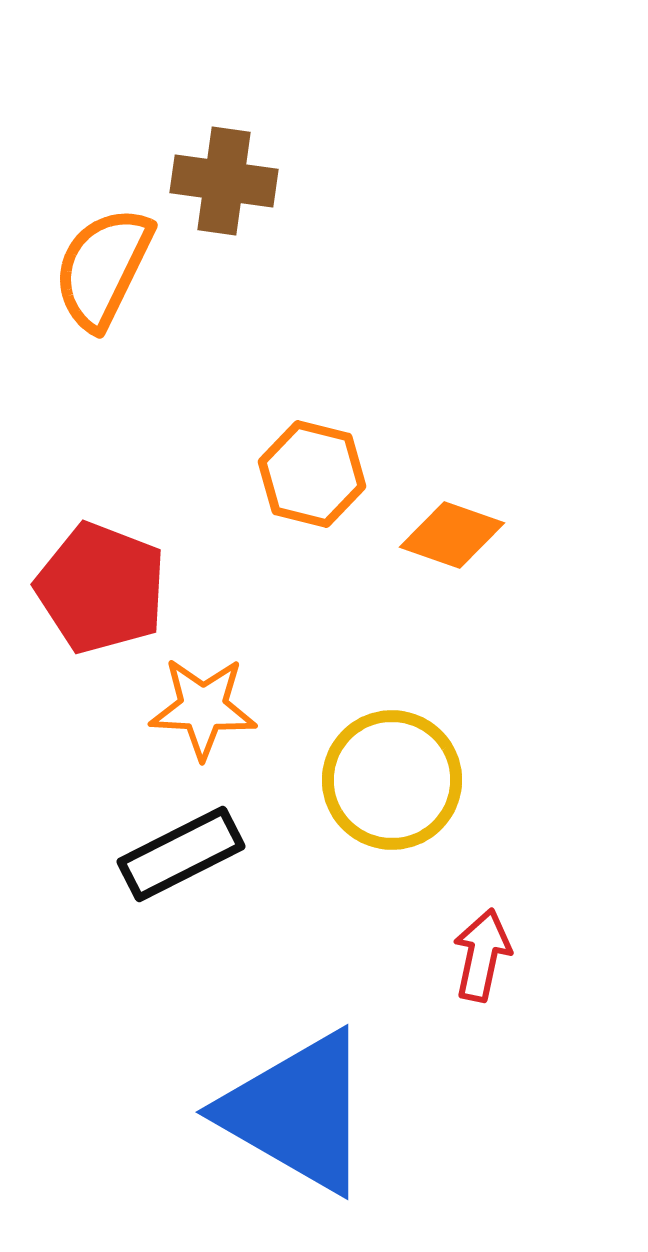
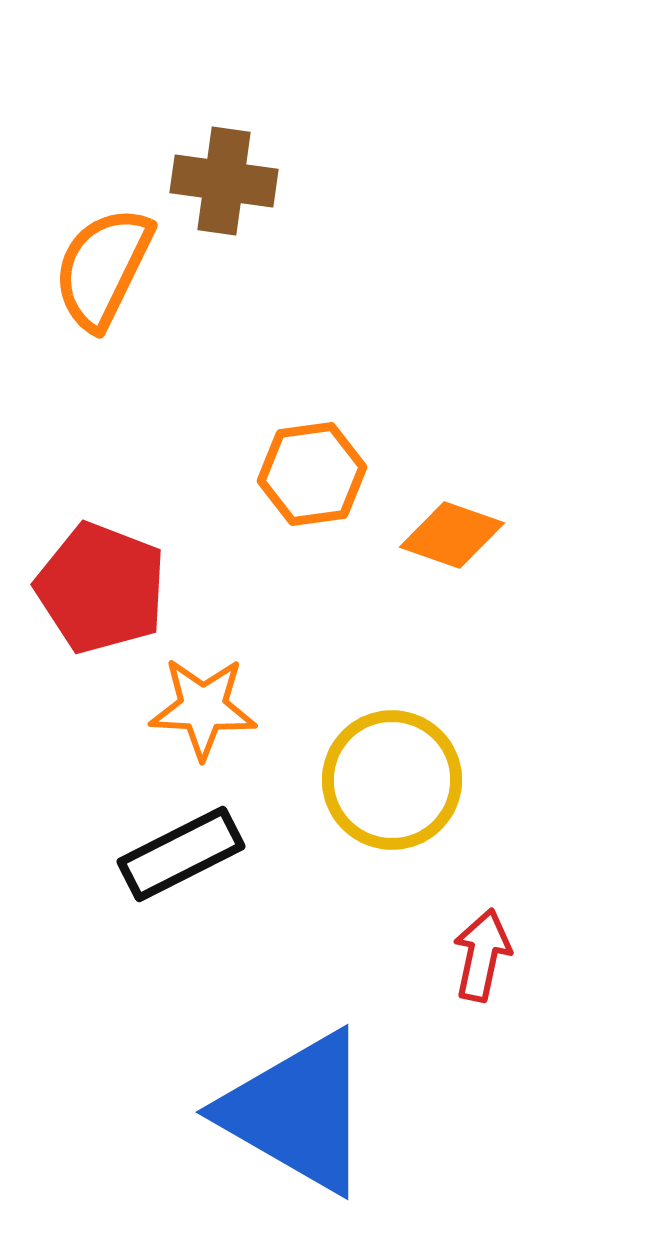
orange hexagon: rotated 22 degrees counterclockwise
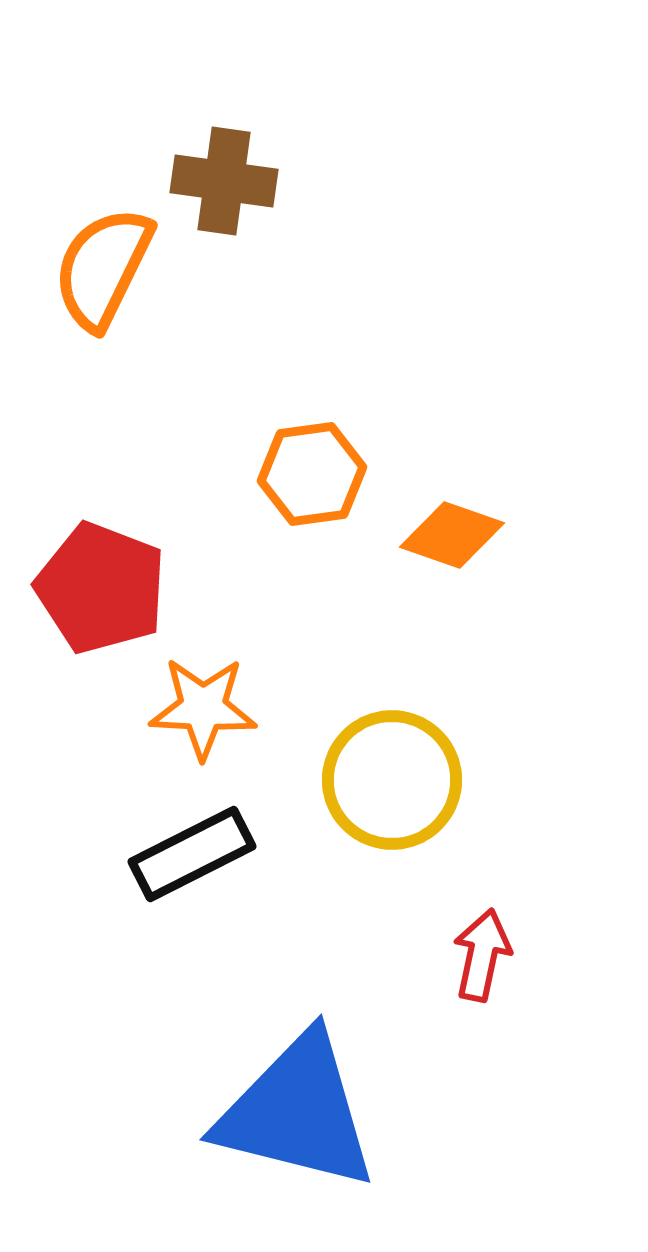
black rectangle: moved 11 px right
blue triangle: rotated 16 degrees counterclockwise
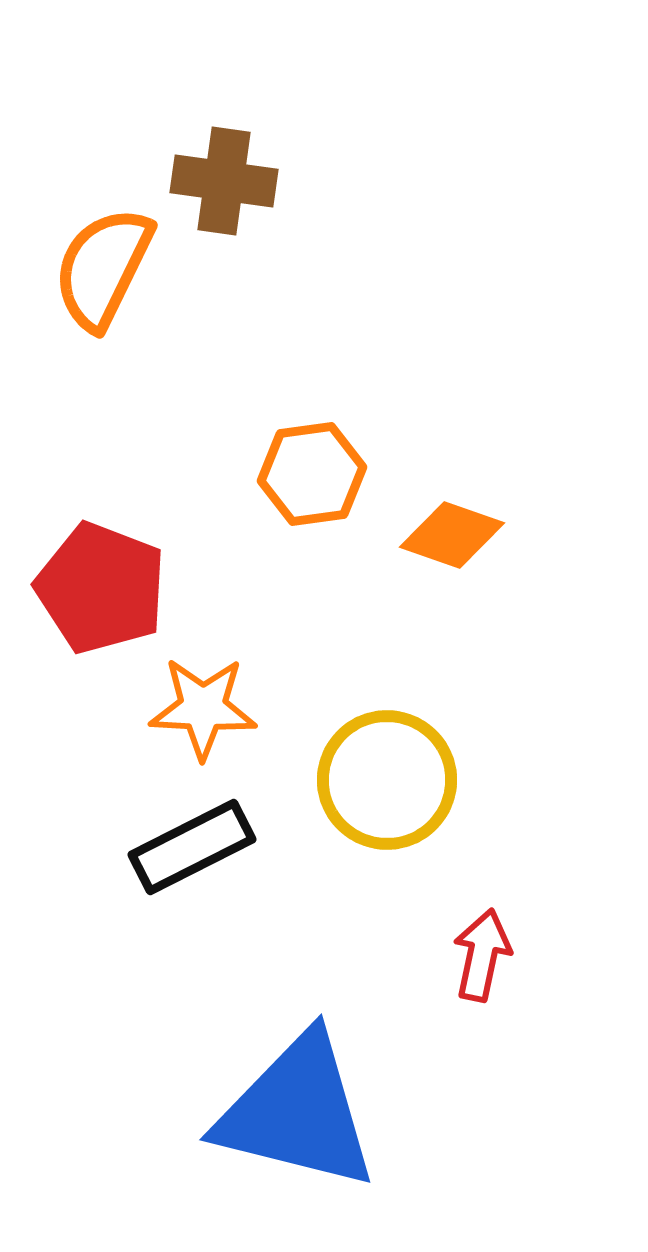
yellow circle: moved 5 px left
black rectangle: moved 7 px up
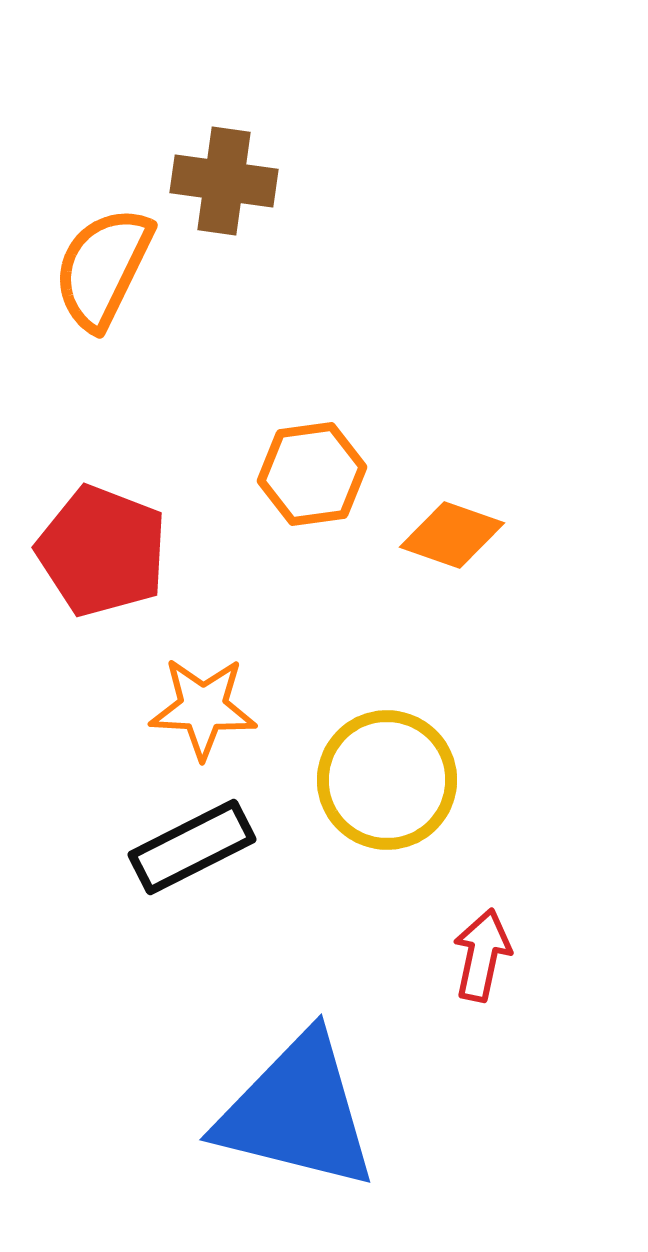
red pentagon: moved 1 px right, 37 px up
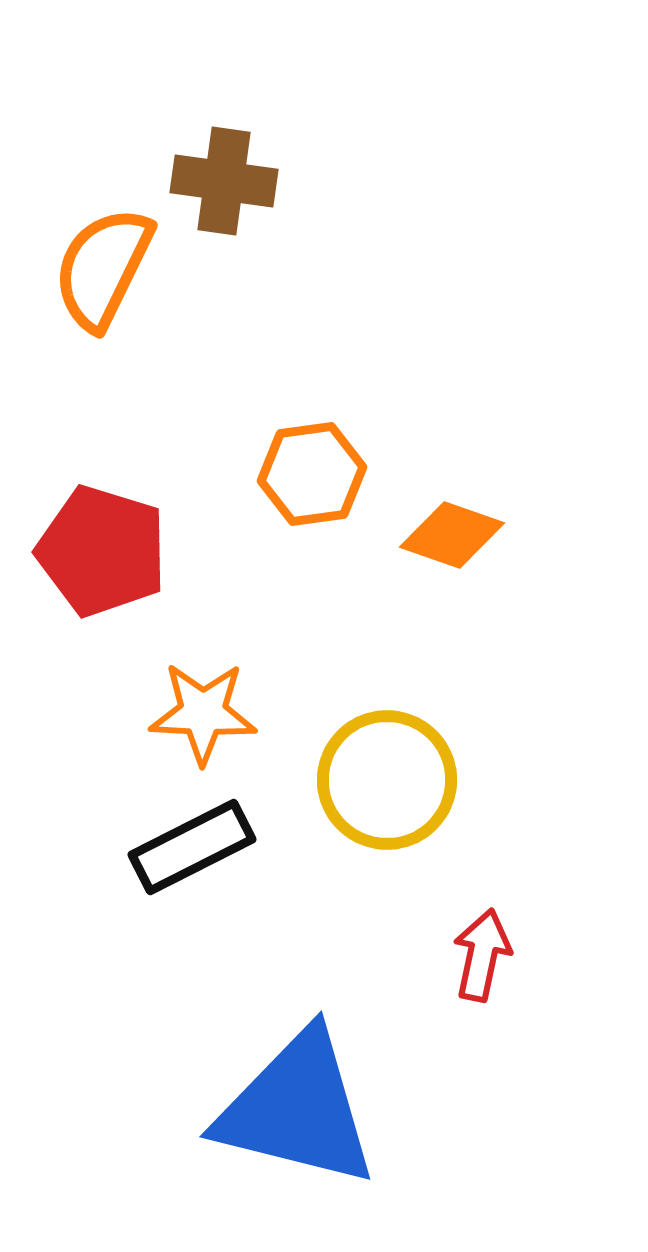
red pentagon: rotated 4 degrees counterclockwise
orange star: moved 5 px down
blue triangle: moved 3 px up
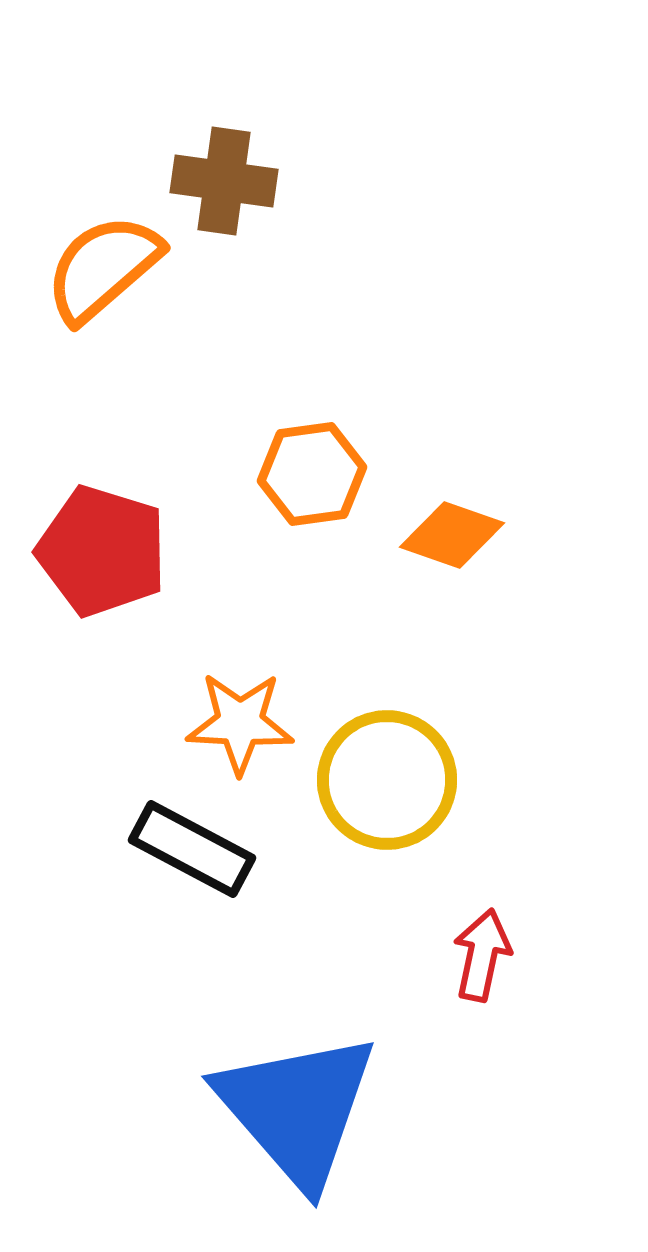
orange semicircle: rotated 23 degrees clockwise
orange star: moved 37 px right, 10 px down
black rectangle: moved 2 px down; rotated 55 degrees clockwise
blue triangle: rotated 35 degrees clockwise
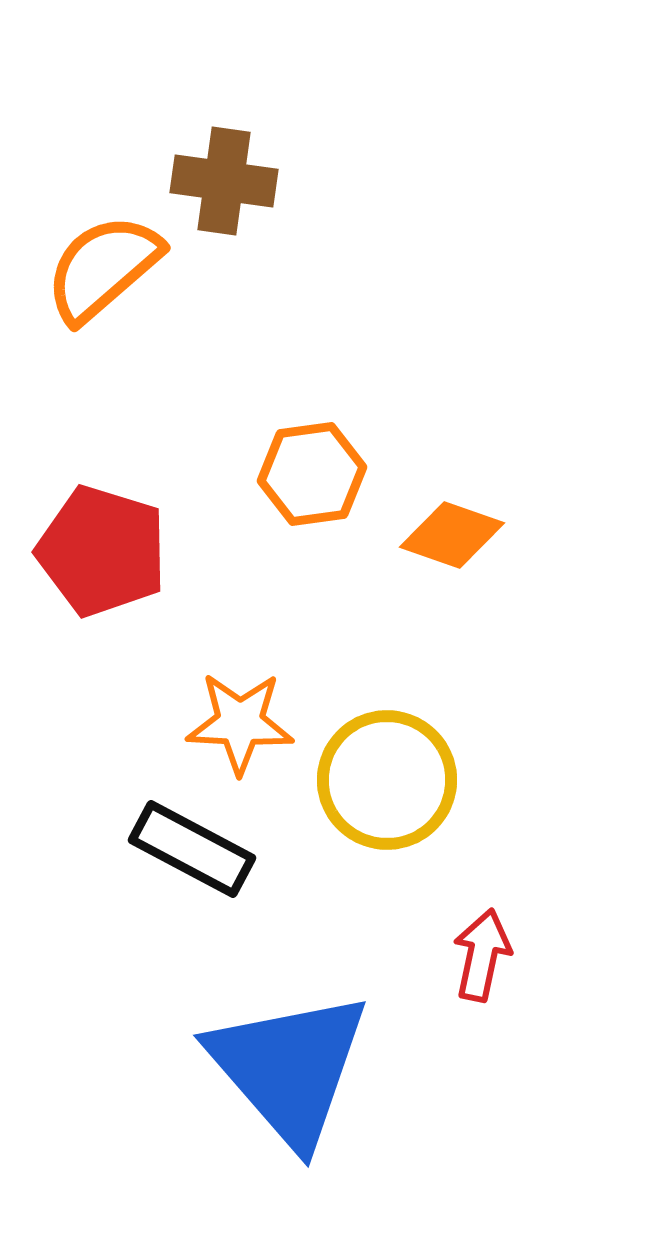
blue triangle: moved 8 px left, 41 px up
